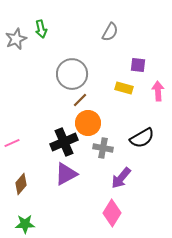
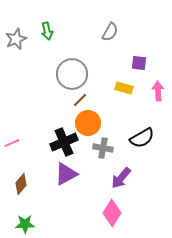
green arrow: moved 6 px right, 2 px down
purple square: moved 1 px right, 2 px up
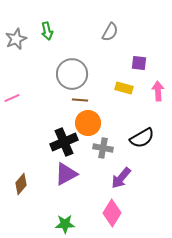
brown line: rotated 49 degrees clockwise
pink line: moved 45 px up
green star: moved 40 px right
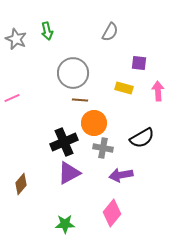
gray star: rotated 25 degrees counterclockwise
gray circle: moved 1 px right, 1 px up
orange circle: moved 6 px right
purple triangle: moved 3 px right, 1 px up
purple arrow: moved 3 px up; rotated 40 degrees clockwise
pink diamond: rotated 8 degrees clockwise
